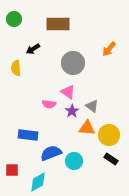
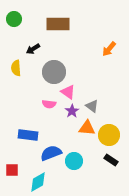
gray circle: moved 19 px left, 9 px down
black rectangle: moved 1 px down
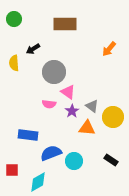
brown rectangle: moved 7 px right
yellow semicircle: moved 2 px left, 5 px up
yellow circle: moved 4 px right, 18 px up
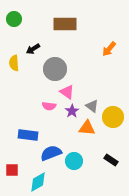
gray circle: moved 1 px right, 3 px up
pink triangle: moved 1 px left
pink semicircle: moved 2 px down
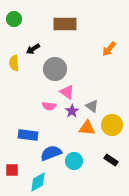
yellow circle: moved 1 px left, 8 px down
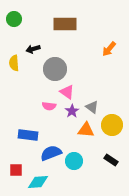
black arrow: rotated 16 degrees clockwise
gray triangle: moved 1 px down
orange triangle: moved 1 px left, 2 px down
red square: moved 4 px right
cyan diamond: rotated 25 degrees clockwise
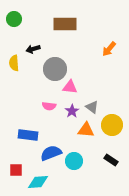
pink triangle: moved 3 px right, 5 px up; rotated 28 degrees counterclockwise
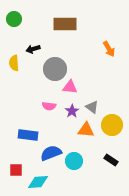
orange arrow: rotated 70 degrees counterclockwise
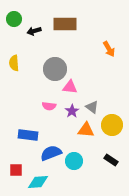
black arrow: moved 1 px right, 18 px up
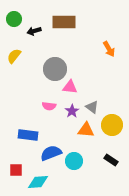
brown rectangle: moved 1 px left, 2 px up
yellow semicircle: moved 7 px up; rotated 42 degrees clockwise
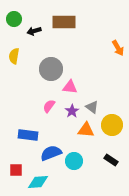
orange arrow: moved 9 px right, 1 px up
yellow semicircle: rotated 28 degrees counterclockwise
gray circle: moved 4 px left
pink semicircle: rotated 120 degrees clockwise
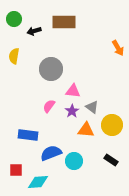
pink triangle: moved 3 px right, 4 px down
